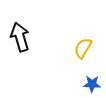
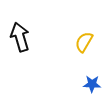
yellow semicircle: moved 1 px right, 6 px up
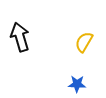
blue star: moved 15 px left
